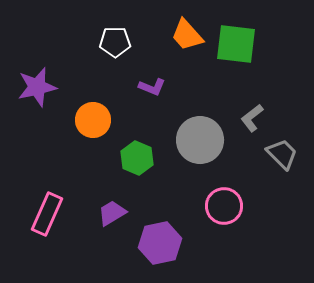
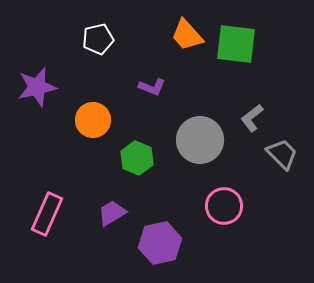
white pentagon: moved 17 px left, 3 px up; rotated 12 degrees counterclockwise
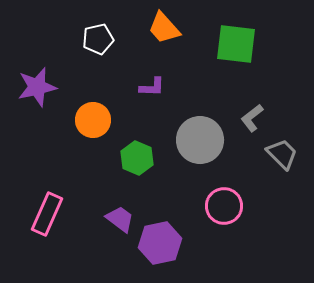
orange trapezoid: moved 23 px left, 7 px up
purple L-shape: rotated 20 degrees counterclockwise
purple trapezoid: moved 8 px right, 6 px down; rotated 68 degrees clockwise
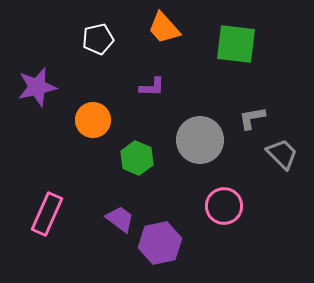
gray L-shape: rotated 28 degrees clockwise
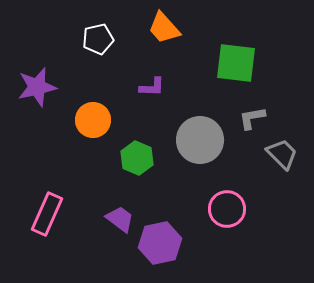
green square: moved 19 px down
pink circle: moved 3 px right, 3 px down
